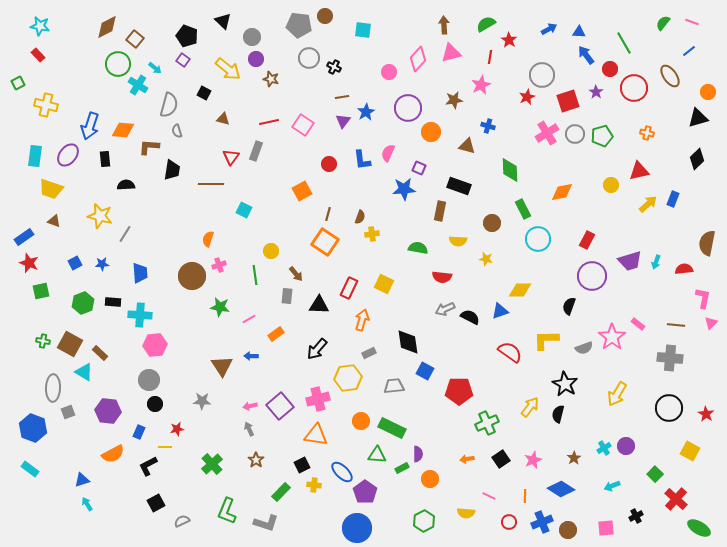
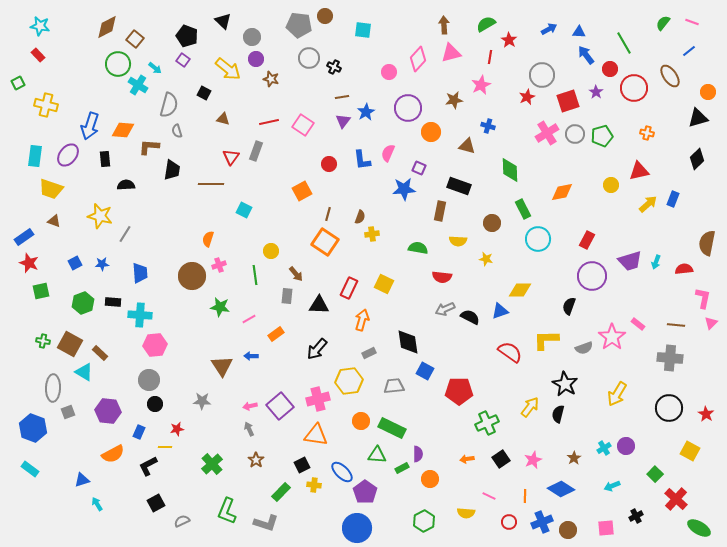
yellow hexagon at (348, 378): moved 1 px right, 3 px down
cyan arrow at (87, 504): moved 10 px right
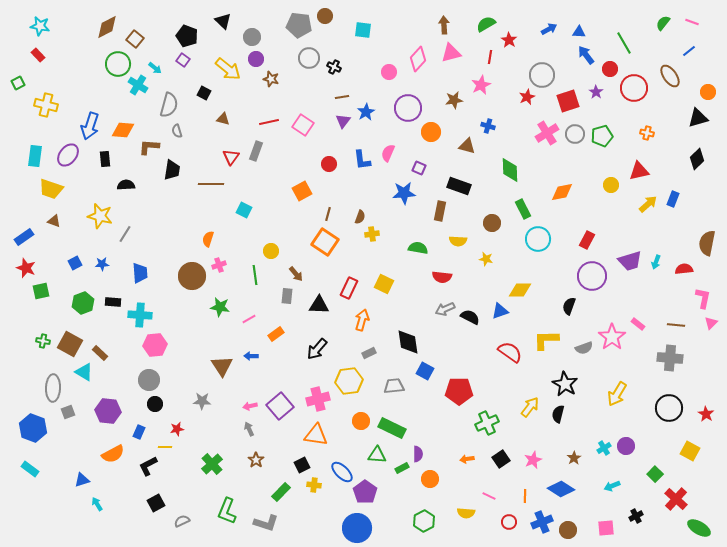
blue star at (404, 189): moved 4 px down
red star at (29, 263): moved 3 px left, 5 px down
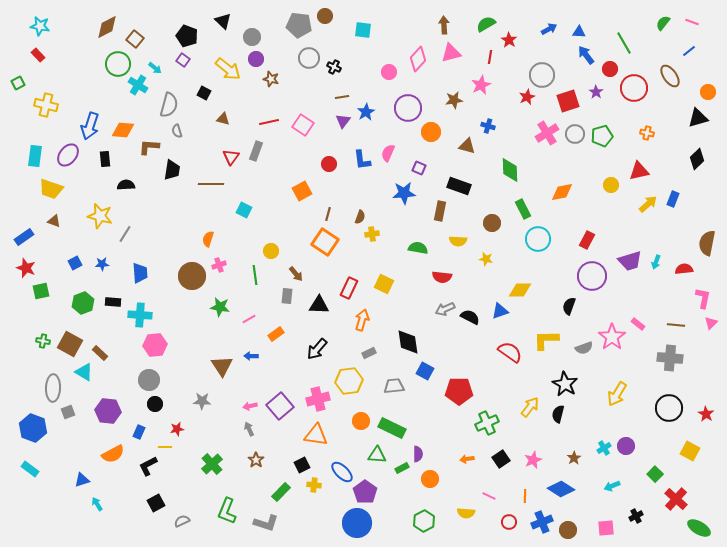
blue circle at (357, 528): moved 5 px up
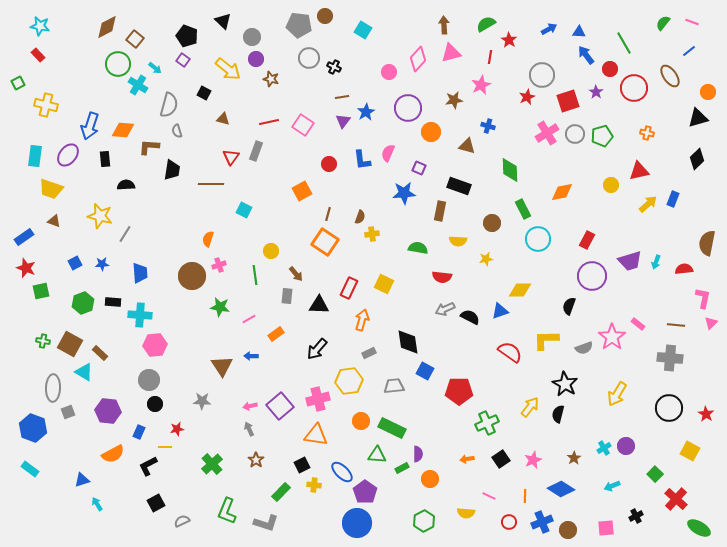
cyan square at (363, 30): rotated 24 degrees clockwise
yellow star at (486, 259): rotated 24 degrees counterclockwise
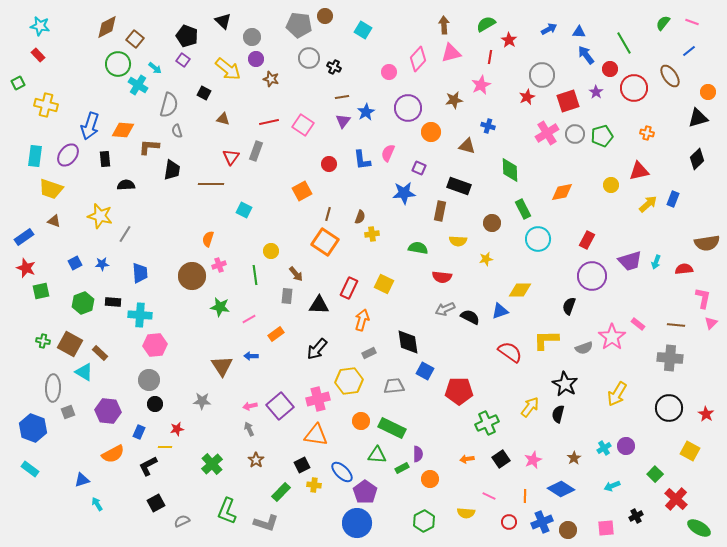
brown semicircle at (707, 243): rotated 110 degrees counterclockwise
